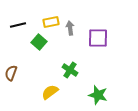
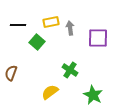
black line: rotated 14 degrees clockwise
green square: moved 2 px left
green star: moved 5 px left; rotated 12 degrees clockwise
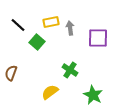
black line: rotated 42 degrees clockwise
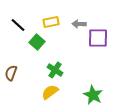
gray arrow: moved 9 px right, 4 px up; rotated 80 degrees counterclockwise
green cross: moved 15 px left
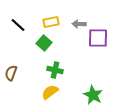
green square: moved 7 px right, 1 px down
green cross: rotated 21 degrees counterclockwise
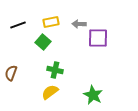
black line: rotated 63 degrees counterclockwise
green square: moved 1 px left, 1 px up
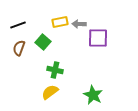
yellow rectangle: moved 9 px right
brown semicircle: moved 8 px right, 25 px up
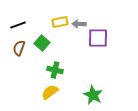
green square: moved 1 px left, 1 px down
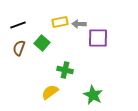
green cross: moved 10 px right
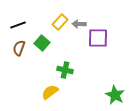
yellow rectangle: rotated 35 degrees counterclockwise
green star: moved 22 px right
